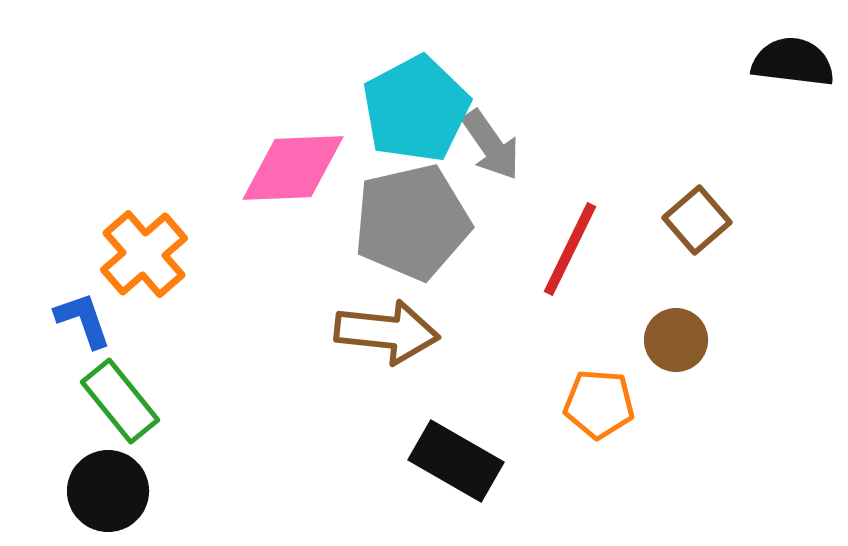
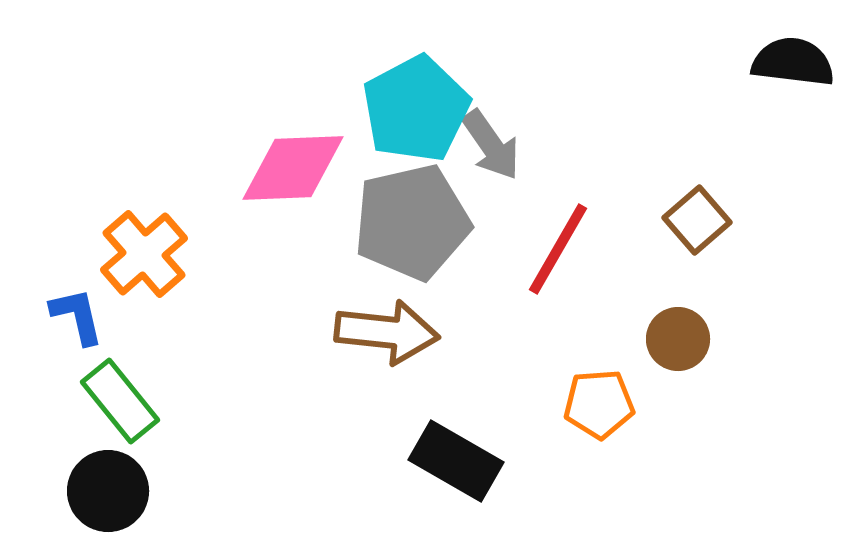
red line: moved 12 px left; rotated 4 degrees clockwise
blue L-shape: moved 6 px left, 4 px up; rotated 6 degrees clockwise
brown circle: moved 2 px right, 1 px up
orange pentagon: rotated 8 degrees counterclockwise
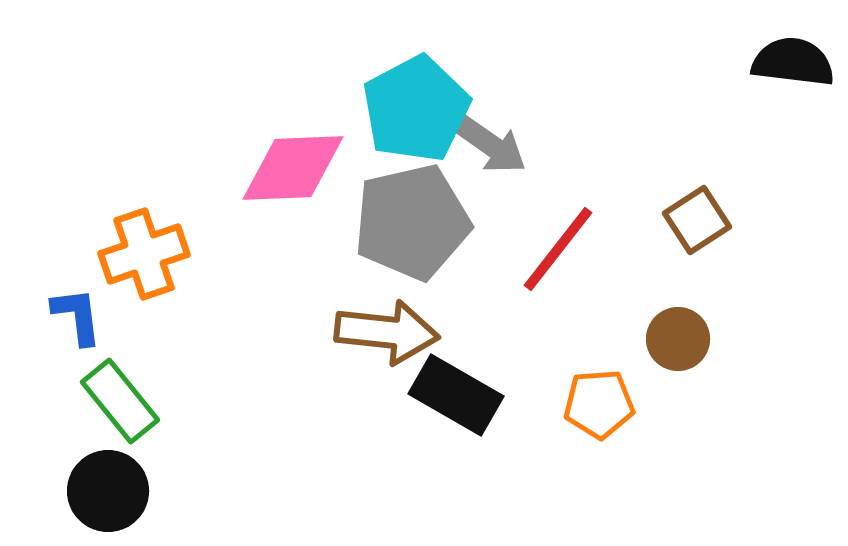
gray arrow: rotated 20 degrees counterclockwise
brown square: rotated 8 degrees clockwise
red line: rotated 8 degrees clockwise
orange cross: rotated 22 degrees clockwise
blue L-shape: rotated 6 degrees clockwise
black rectangle: moved 66 px up
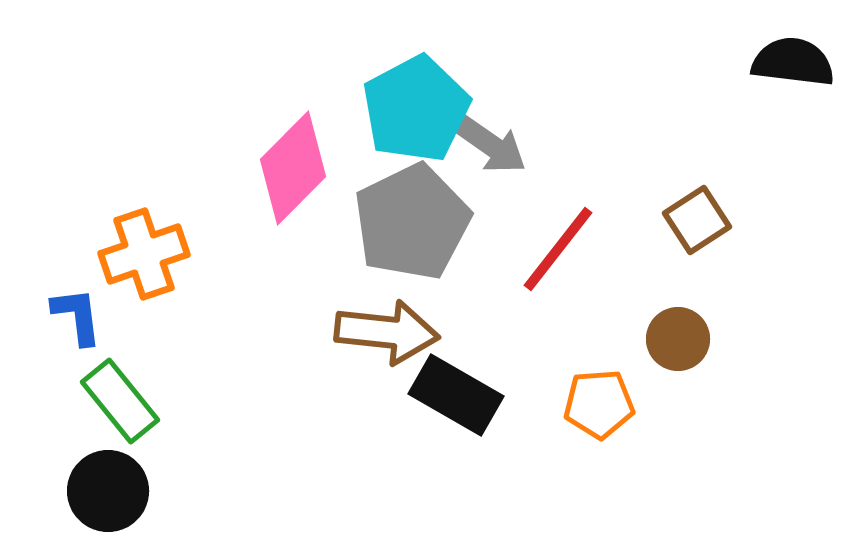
pink diamond: rotated 43 degrees counterclockwise
gray pentagon: rotated 13 degrees counterclockwise
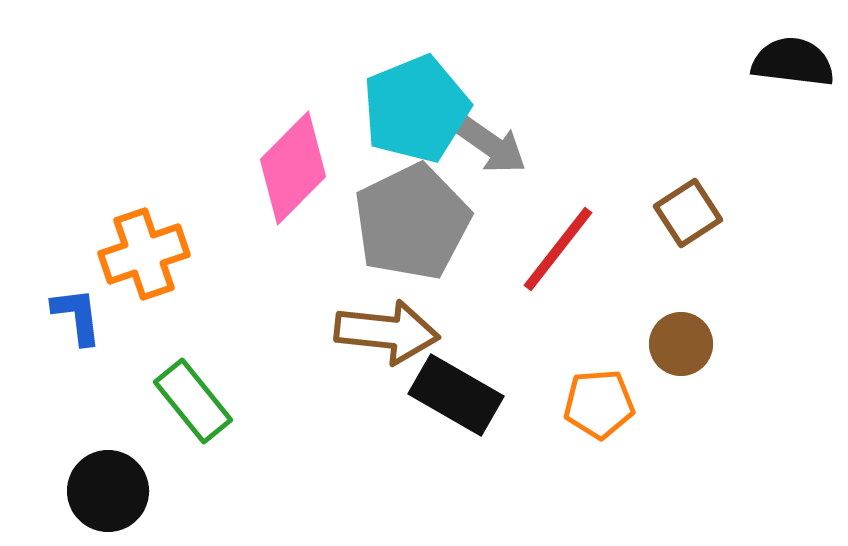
cyan pentagon: rotated 6 degrees clockwise
brown square: moved 9 px left, 7 px up
brown circle: moved 3 px right, 5 px down
green rectangle: moved 73 px right
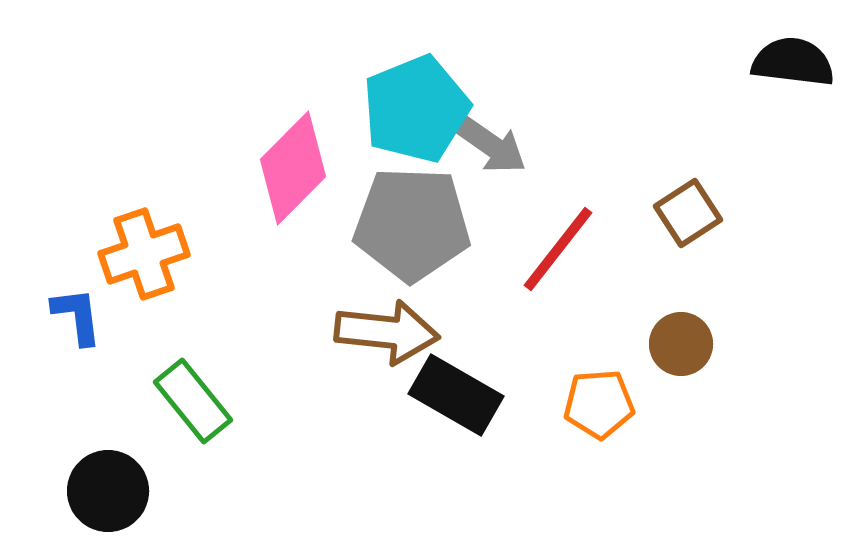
gray pentagon: moved 2 px down; rotated 28 degrees clockwise
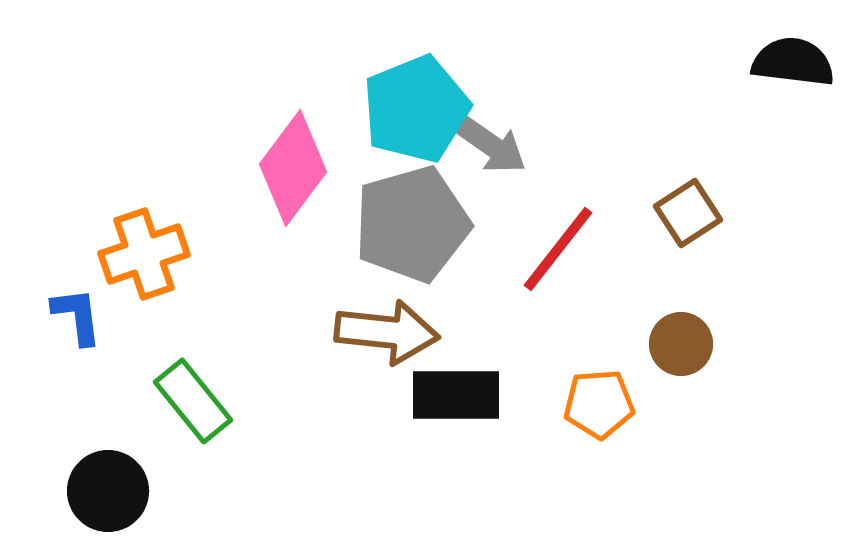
pink diamond: rotated 8 degrees counterclockwise
gray pentagon: rotated 18 degrees counterclockwise
black rectangle: rotated 30 degrees counterclockwise
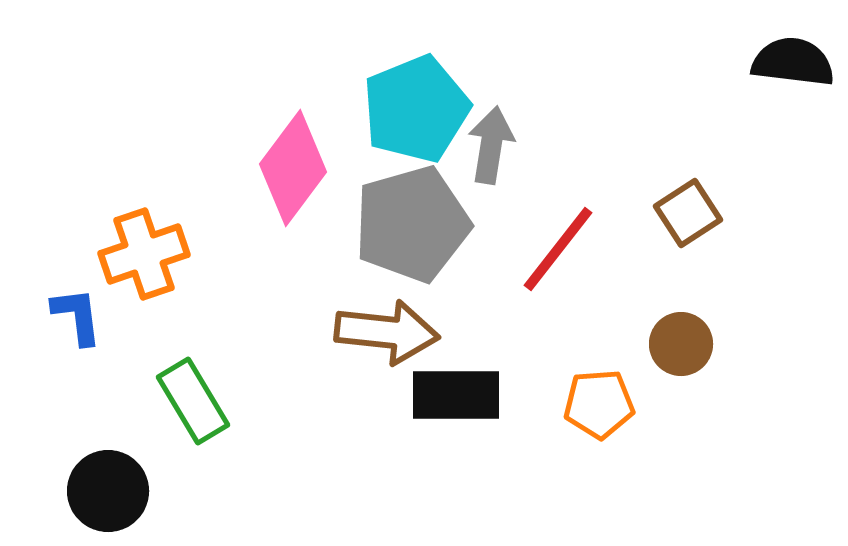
gray arrow: rotated 116 degrees counterclockwise
green rectangle: rotated 8 degrees clockwise
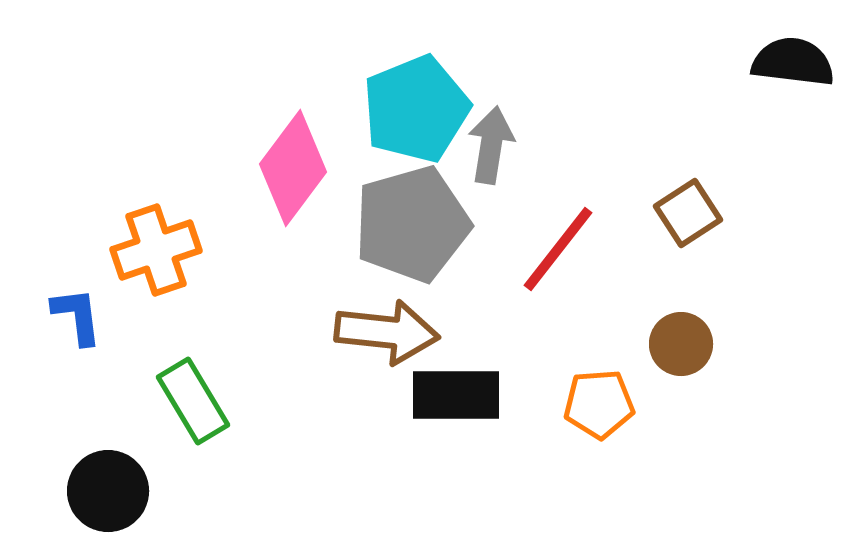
orange cross: moved 12 px right, 4 px up
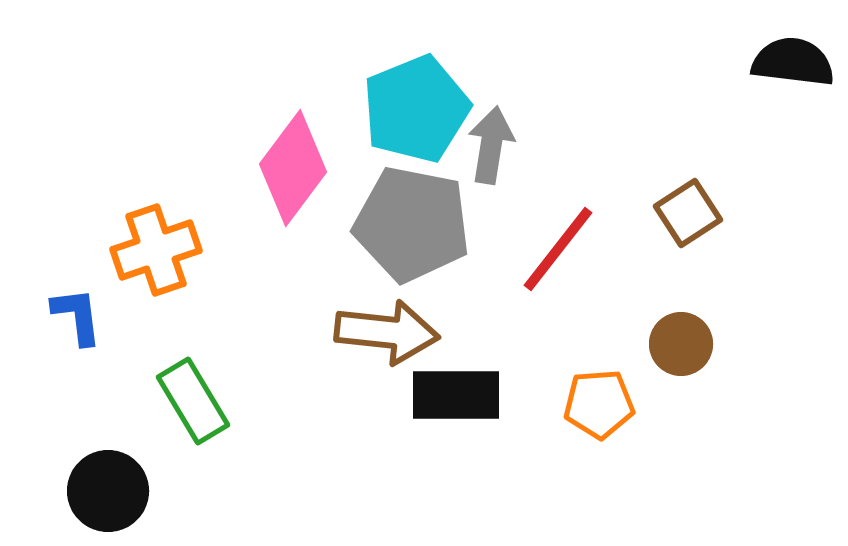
gray pentagon: rotated 27 degrees clockwise
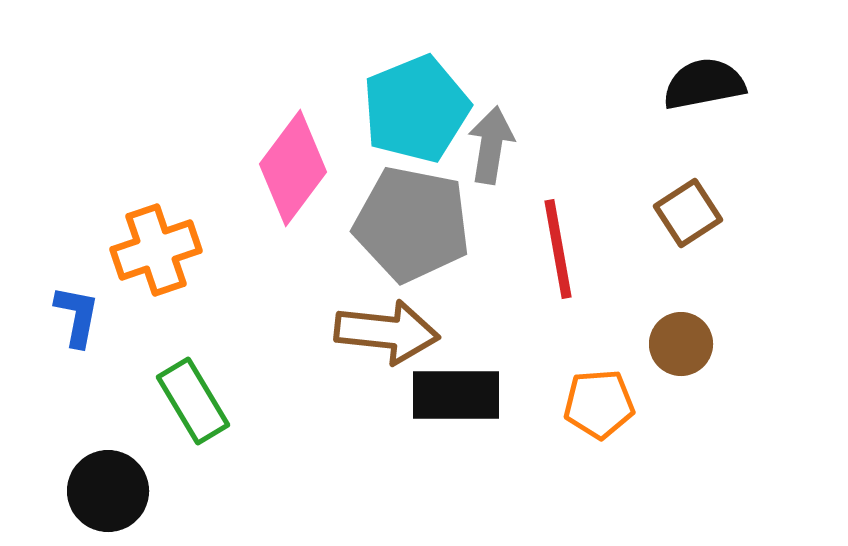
black semicircle: moved 89 px left, 22 px down; rotated 18 degrees counterclockwise
red line: rotated 48 degrees counterclockwise
blue L-shape: rotated 18 degrees clockwise
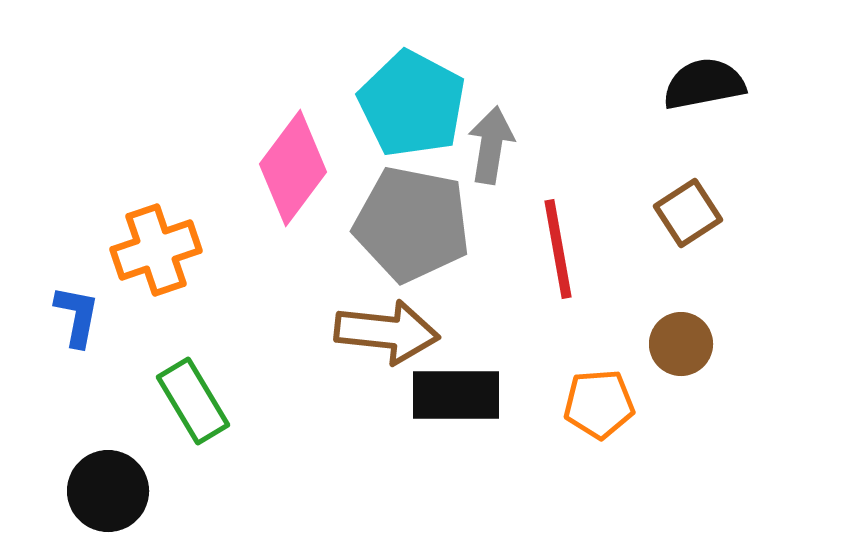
cyan pentagon: moved 4 px left, 5 px up; rotated 22 degrees counterclockwise
